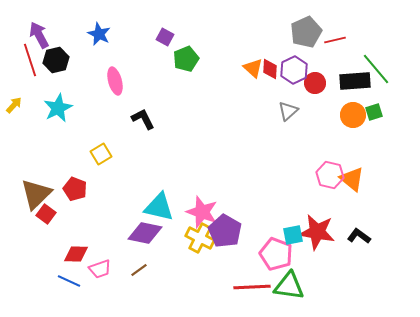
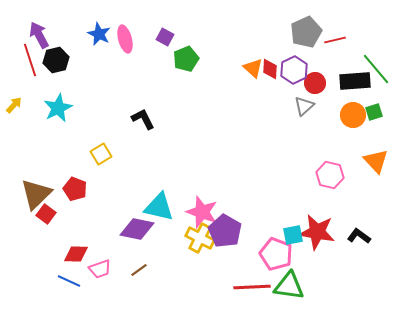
pink ellipse at (115, 81): moved 10 px right, 42 px up
gray triangle at (288, 111): moved 16 px right, 5 px up
orange triangle at (352, 179): moved 24 px right, 18 px up; rotated 8 degrees clockwise
purple diamond at (145, 233): moved 8 px left, 4 px up
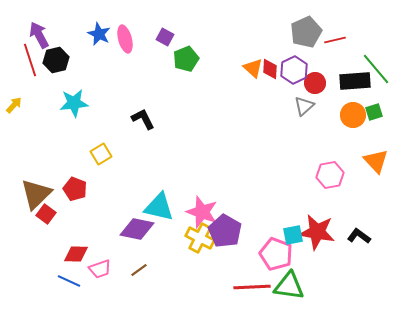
cyan star at (58, 108): moved 16 px right, 5 px up; rotated 20 degrees clockwise
pink hexagon at (330, 175): rotated 24 degrees counterclockwise
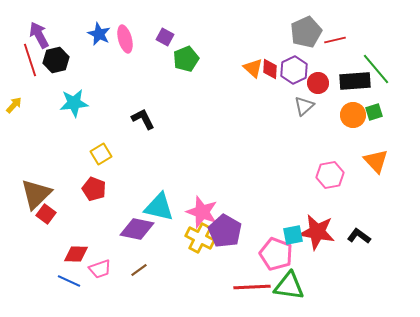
red circle at (315, 83): moved 3 px right
red pentagon at (75, 189): moved 19 px right
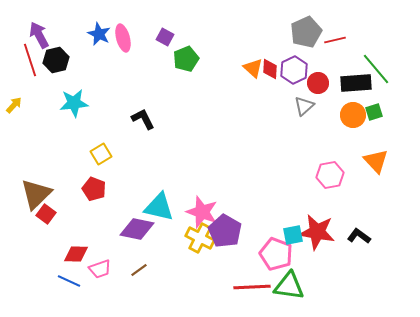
pink ellipse at (125, 39): moved 2 px left, 1 px up
black rectangle at (355, 81): moved 1 px right, 2 px down
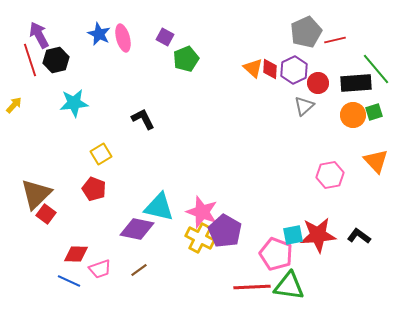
red star at (317, 232): moved 1 px right, 3 px down; rotated 15 degrees counterclockwise
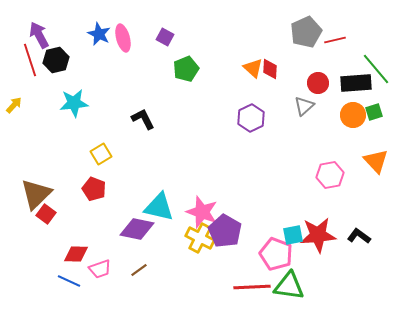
green pentagon at (186, 59): moved 10 px down
purple hexagon at (294, 70): moved 43 px left, 48 px down
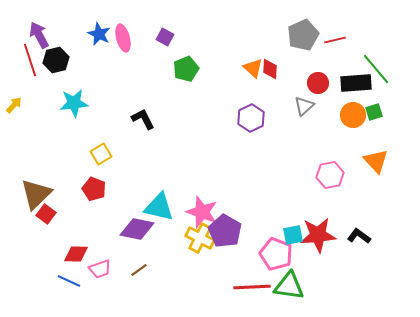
gray pentagon at (306, 32): moved 3 px left, 3 px down
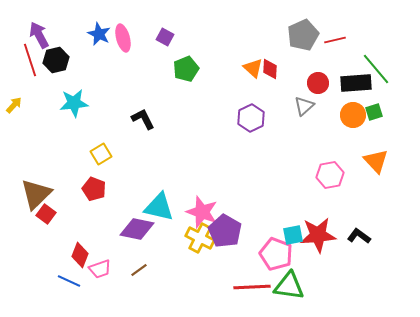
red diamond at (76, 254): moved 4 px right, 1 px down; rotated 70 degrees counterclockwise
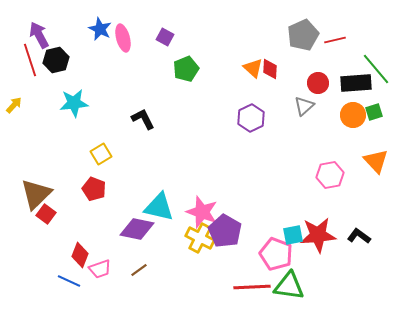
blue star at (99, 34): moved 1 px right, 5 px up
